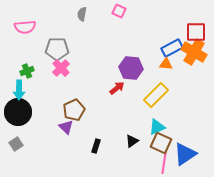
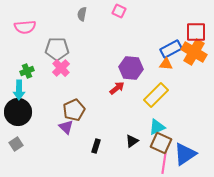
blue rectangle: moved 1 px left, 1 px down
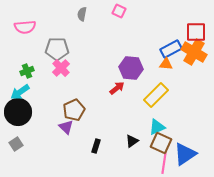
cyan arrow: moved 1 px right, 2 px down; rotated 54 degrees clockwise
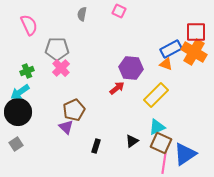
pink semicircle: moved 4 px right, 2 px up; rotated 110 degrees counterclockwise
orange triangle: rotated 16 degrees clockwise
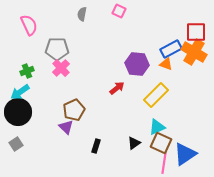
purple hexagon: moved 6 px right, 4 px up
black triangle: moved 2 px right, 2 px down
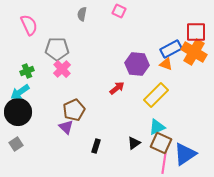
pink cross: moved 1 px right, 1 px down
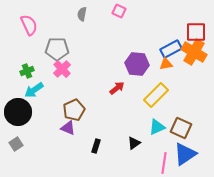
orange triangle: rotated 32 degrees counterclockwise
cyan arrow: moved 14 px right, 2 px up
purple triangle: moved 2 px right, 1 px down; rotated 21 degrees counterclockwise
brown square: moved 20 px right, 15 px up
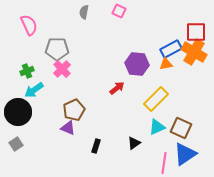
gray semicircle: moved 2 px right, 2 px up
yellow rectangle: moved 4 px down
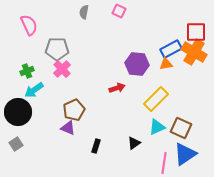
red arrow: rotated 21 degrees clockwise
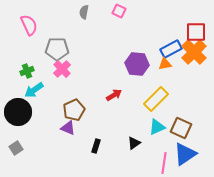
orange cross: rotated 15 degrees clockwise
orange triangle: moved 1 px left
red arrow: moved 3 px left, 7 px down; rotated 14 degrees counterclockwise
gray square: moved 4 px down
